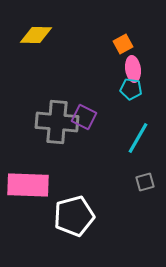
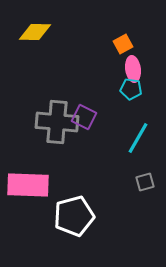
yellow diamond: moved 1 px left, 3 px up
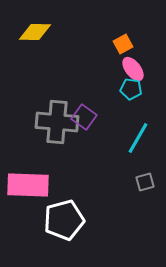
pink ellipse: rotated 30 degrees counterclockwise
purple square: rotated 10 degrees clockwise
white pentagon: moved 10 px left, 4 px down
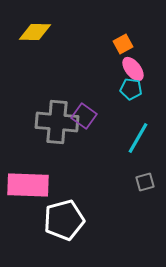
purple square: moved 1 px up
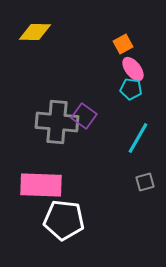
pink rectangle: moved 13 px right
white pentagon: rotated 21 degrees clockwise
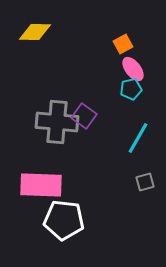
cyan pentagon: rotated 20 degrees counterclockwise
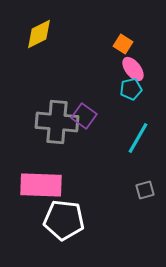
yellow diamond: moved 4 px right, 2 px down; rotated 28 degrees counterclockwise
orange square: rotated 30 degrees counterclockwise
gray square: moved 8 px down
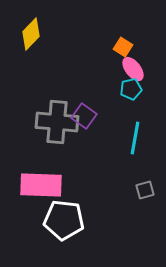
yellow diamond: moved 8 px left; rotated 20 degrees counterclockwise
orange square: moved 3 px down
cyan line: moved 3 px left; rotated 20 degrees counterclockwise
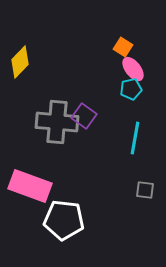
yellow diamond: moved 11 px left, 28 px down
pink rectangle: moved 11 px left, 1 px down; rotated 18 degrees clockwise
gray square: rotated 24 degrees clockwise
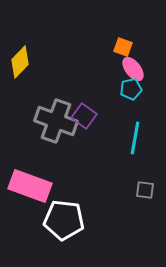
orange square: rotated 12 degrees counterclockwise
gray cross: moved 1 px left, 1 px up; rotated 15 degrees clockwise
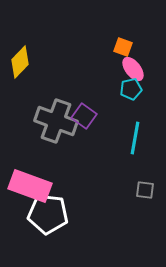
white pentagon: moved 16 px left, 6 px up
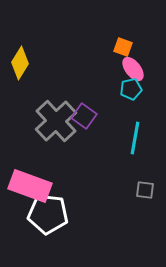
yellow diamond: moved 1 px down; rotated 12 degrees counterclockwise
gray cross: rotated 27 degrees clockwise
